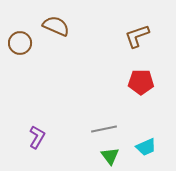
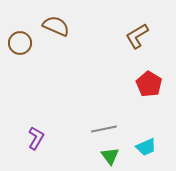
brown L-shape: rotated 12 degrees counterclockwise
red pentagon: moved 8 px right, 2 px down; rotated 30 degrees clockwise
purple L-shape: moved 1 px left, 1 px down
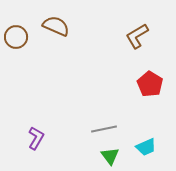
brown circle: moved 4 px left, 6 px up
red pentagon: moved 1 px right
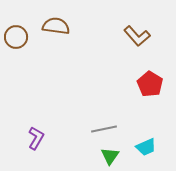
brown semicircle: rotated 16 degrees counterclockwise
brown L-shape: rotated 100 degrees counterclockwise
green triangle: rotated 12 degrees clockwise
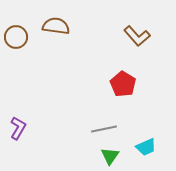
red pentagon: moved 27 px left
purple L-shape: moved 18 px left, 10 px up
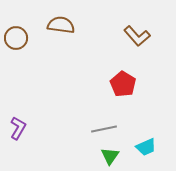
brown semicircle: moved 5 px right, 1 px up
brown circle: moved 1 px down
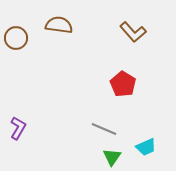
brown semicircle: moved 2 px left
brown L-shape: moved 4 px left, 4 px up
gray line: rotated 35 degrees clockwise
green triangle: moved 2 px right, 1 px down
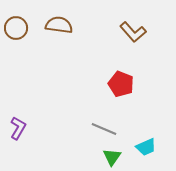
brown circle: moved 10 px up
red pentagon: moved 2 px left; rotated 10 degrees counterclockwise
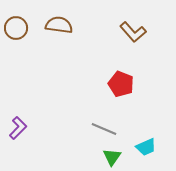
purple L-shape: rotated 15 degrees clockwise
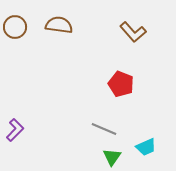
brown circle: moved 1 px left, 1 px up
purple L-shape: moved 3 px left, 2 px down
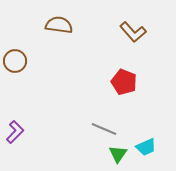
brown circle: moved 34 px down
red pentagon: moved 3 px right, 2 px up
purple L-shape: moved 2 px down
green triangle: moved 6 px right, 3 px up
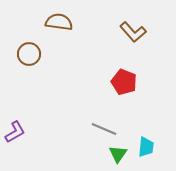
brown semicircle: moved 3 px up
brown circle: moved 14 px right, 7 px up
purple L-shape: rotated 15 degrees clockwise
cyan trapezoid: rotated 60 degrees counterclockwise
